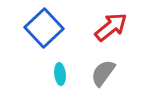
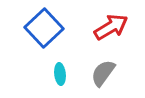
red arrow: rotated 8 degrees clockwise
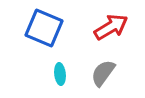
blue square: rotated 24 degrees counterclockwise
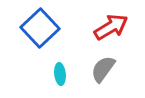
blue square: moved 4 px left; rotated 24 degrees clockwise
gray semicircle: moved 4 px up
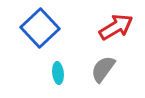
red arrow: moved 5 px right
cyan ellipse: moved 2 px left, 1 px up
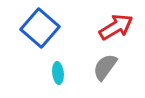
blue square: rotated 6 degrees counterclockwise
gray semicircle: moved 2 px right, 2 px up
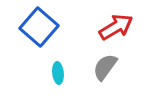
blue square: moved 1 px left, 1 px up
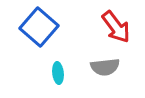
red arrow: rotated 84 degrees clockwise
gray semicircle: rotated 132 degrees counterclockwise
